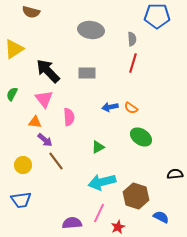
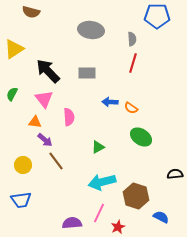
blue arrow: moved 5 px up; rotated 14 degrees clockwise
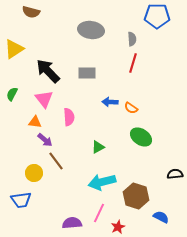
yellow circle: moved 11 px right, 8 px down
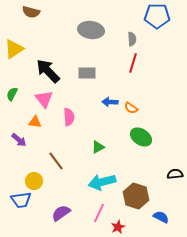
purple arrow: moved 26 px left
yellow circle: moved 8 px down
purple semicircle: moved 11 px left, 10 px up; rotated 30 degrees counterclockwise
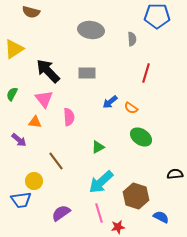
red line: moved 13 px right, 10 px down
blue arrow: rotated 42 degrees counterclockwise
cyan arrow: moved 1 px left; rotated 28 degrees counterclockwise
pink line: rotated 42 degrees counterclockwise
red star: rotated 16 degrees clockwise
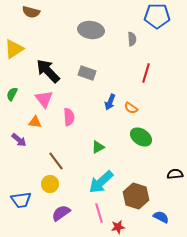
gray rectangle: rotated 18 degrees clockwise
blue arrow: rotated 28 degrees counterclockwise
yellow circle: moved 16 px right, 3 px down
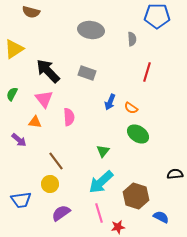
red line: moved 1 px right, 1 px up
green ellipse: moved 3 px left, 3 px up
green triangle: moved 5 px right, 4 px down; rotated 24 degrees counterclockwise
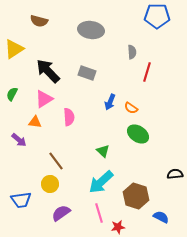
brown semicircle: moved 8 px right, 9 px down
gray semicircle: moved 13 px down
pink triangle: rotated 36 degrees clockwise
green triangle: rotated 24 degrees counterclockwise
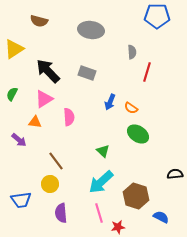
purple semicircle: rotated 60 degrees counterclockwise
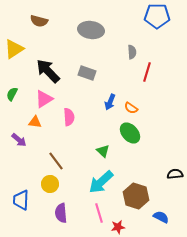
green ellipse: moved 8 px left, 1 px up; rotated 15 degrees clockwise
blue trapezoid: rotated 100 degrees clockwise
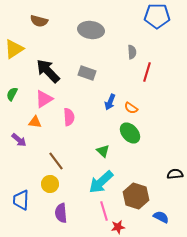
pink line: moved 5 px right, 2 px up
